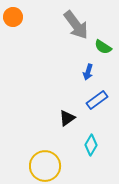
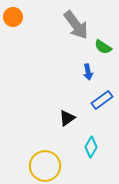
blue arrow: rotated 28 degrees counterclockwise
blue rectangle: moved 5 px right
cyan diamond: moved 2 px down
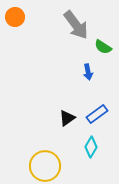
orange circle: moved 2 px right
blue rectangle: moved 5 px left, 14 px down
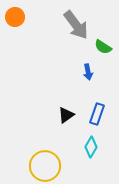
blue rectangle: rotated 35 degrees counterclockwise
black triangle: moved 1 px left, 3 px up
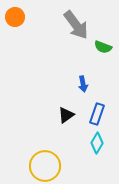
green semicircle: rotated 12 degrees counterclockwise
blue arrow: moved 5 px left, 12 px down
cyan diamond: moved 6 px right, 4 px up
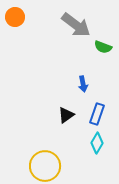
gray arrow: rotated 16 degrees counterclockwise
